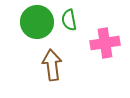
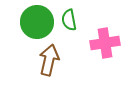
brown arrow: moved 3 px left, 5 px up; rotated 20 degrees clockwise
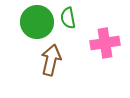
green semicircle: moved 1 px left, 2 px up
brown arrow: moved 2 px right
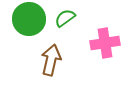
green semicircle: moved 3 px left; rotated 65 degrees clockwise
green circle: moved 8 px left, 3 px up
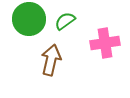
green semicircle: moved 3 px down
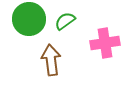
brown arrow: rotated 20 degrees counterclockwise
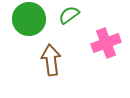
green semicircle: moved 4 px right, 6 px up
pink cross: moved 1 px right; rotated 12 degrees counterclockwise
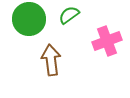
pink cross: moved 1 px right, 2 px up
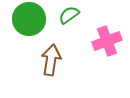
brown arrow: rotated 16 degrees clockwise
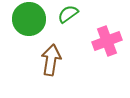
green semicircle: moved 1 px left, 1 px up
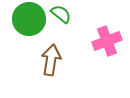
green semicircle: moved 7 px left; rotated 75 degrees clockwise
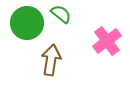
green circle: moved 2 px left, 4 px down
pink cross: rotated 16 degrees counterclockwise
